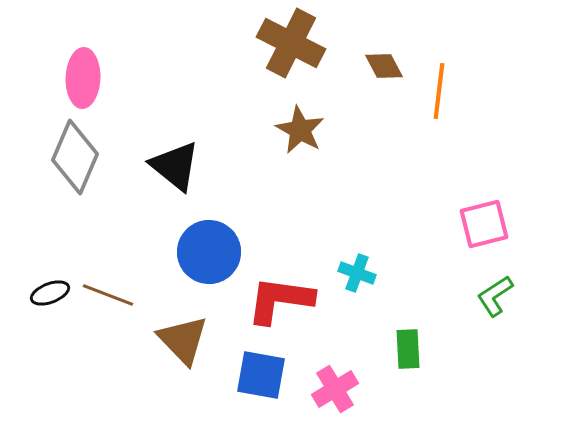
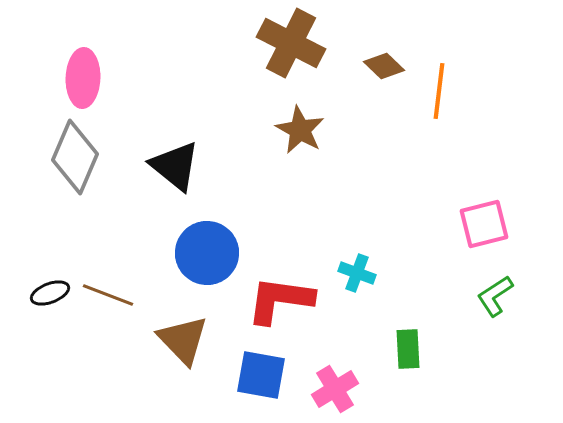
brown diamond: rotated 18 degrees counterclockwise
blue circle: moved 2 px left, 1 px down
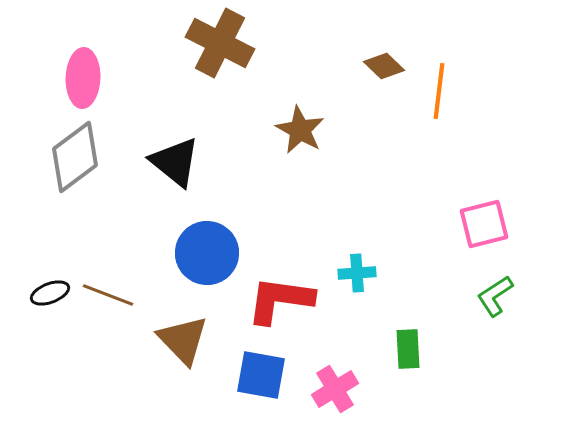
brown cross: moved 71 px left
gray diamond: rotated 30 degrees clockwise
black triangle: moved 4 px up
cyan cross: rotated 24 degrees counterclockwise
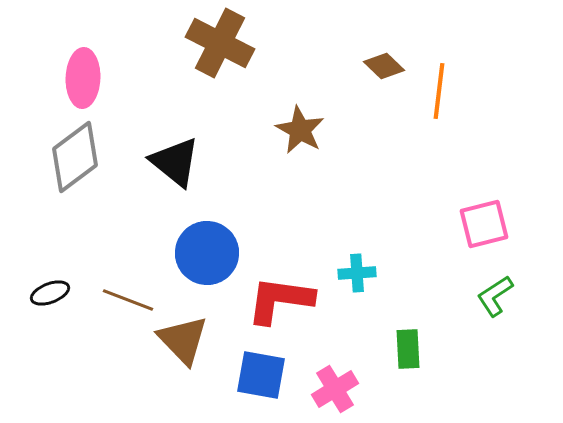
brown line: moved 20 px right, 5 px down
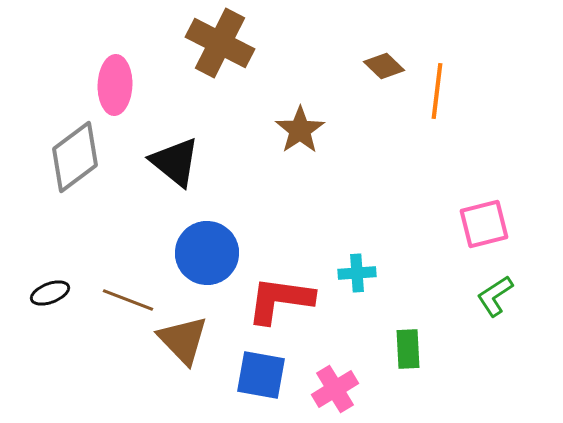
pink ellipse: moved 32 px right, 7 px down
orange line: moved 2 px left
brown star: rotated 9 degrees clockwise
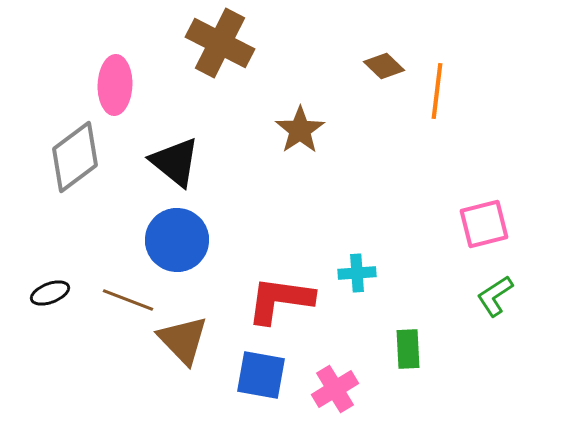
blue circle: moved 30 px left, 13 px up
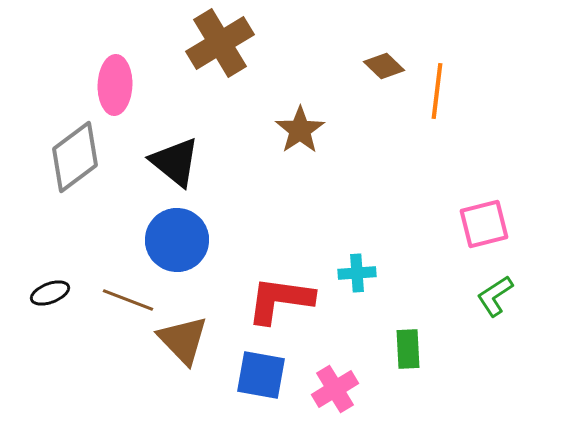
brown cross: rotated 32 degrees clockwise
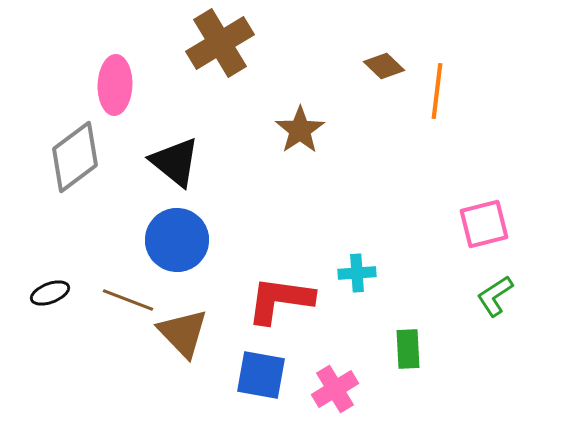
brown triangle: moved 7 px up
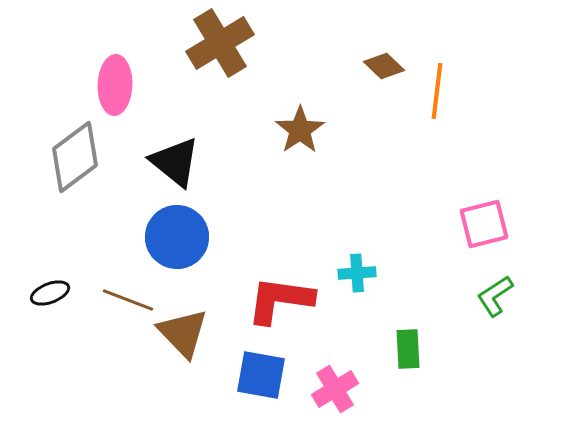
blue circle: moved 3 px up
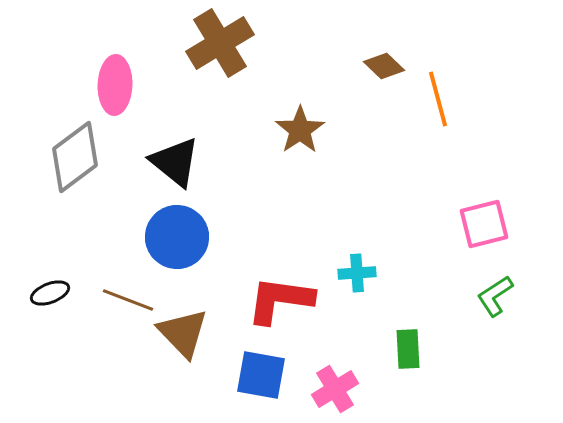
orange line: moved 1 px right, 8 px down; rotated 22 degrees counterclockwise
